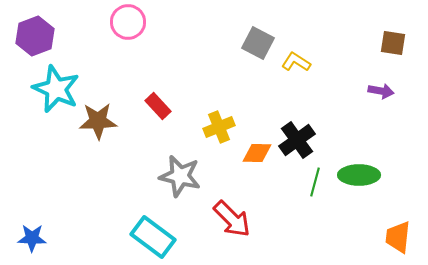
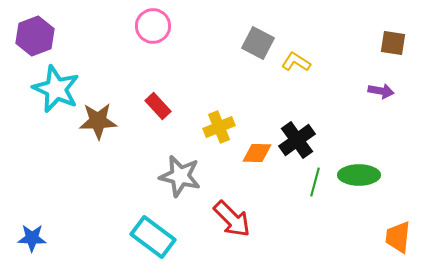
pink circle: moved 25 px right, 4 px down
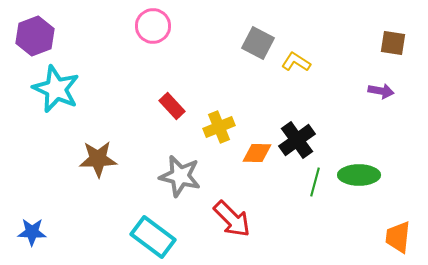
red rectangle: moved 14 px right
brown star: moved 38 px down
blue star: moved 6 px up
